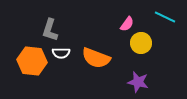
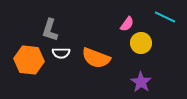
orange hexagon: moved 3 px left, 1 px up
purple star: moved 3 px right; rotated 20 degrees clockwise
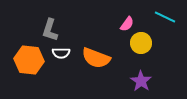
purple star: moved 1 px up
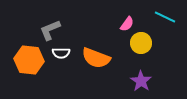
gray L-shape: rotated 50 degrees clockwise
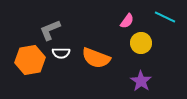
pink semicircle: moved 3 px up
orange hexagon: moved 1 px right; rotated 16 degrees counterclockwise
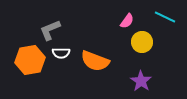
yellow circle: moved 1 px right, 1 px up
orange semicircle: moved 1 px left, 3 px down
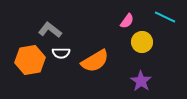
gray L-shape: rotated 60 degrees clockwise
orange semicircle: rotated 52 degrees counterclockwise
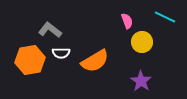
pink semicircle: rotated 56 degrees counterclockwise
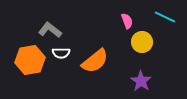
orange semicircle: rotated 8 degrees counterclockwise
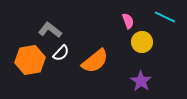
pink semicircle: moved 1 px right
white semicircle: rotated 48 degrees counterclockwise
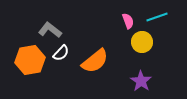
cyan line: moved 8 px left; rotated 45 degrees counterclockwise
